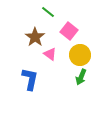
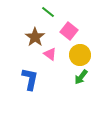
green arrow: rotated 14 degrees clockwise
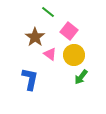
yellow circle: moved 6 px left
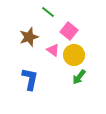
brown star: moved 6 px left; rotated 18 degrees clockwise
pink triangle: moved 3 px right, 4 px up
green arrow: moved 2 px left
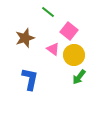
brown star: moved 4 px left, 1 px down
pink triangle: moved 1 px up
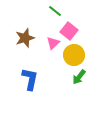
green line: moved 7 px right, 1 px up
pink triangle: moved 6 px up; rotated 40 degrees clockwise
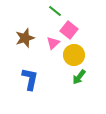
pink square: moved 1 px up
